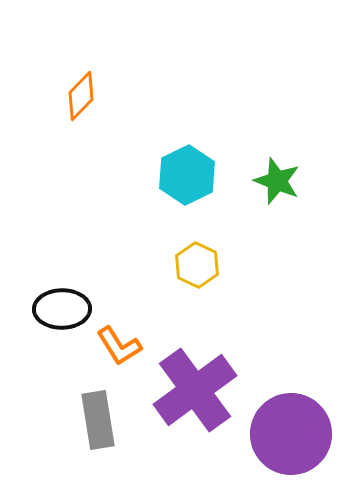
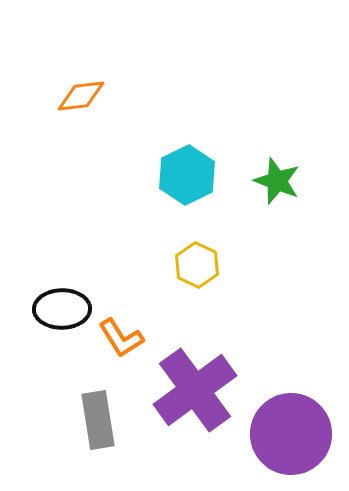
orange diamond: rotated 39 degrees clockwise
orange L-shape: moved 2 px right, 8 px up
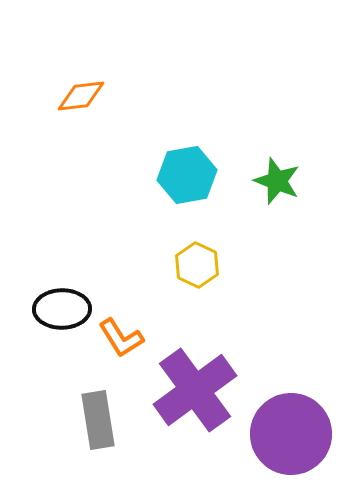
cyan hexagon: rotated 16 degrees clockwise
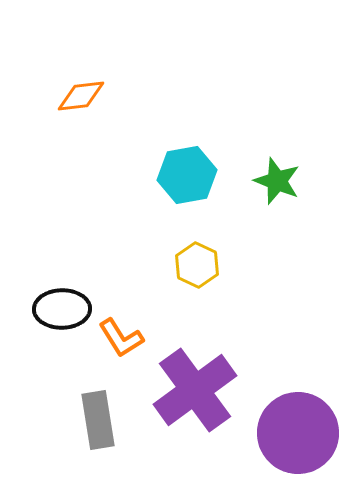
purple circle: moved 7 px right, 1 px up
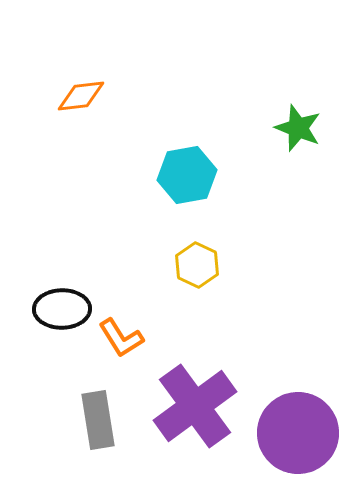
green star: moved 21 px right, 53 px up
purple cross: moved 16 px down
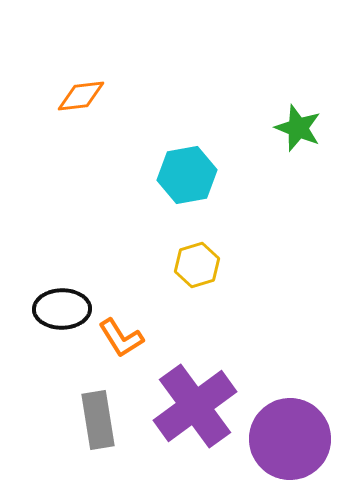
yellow hexagon: rotated 18 degrees clockwise
purple circle: moved 8 px left, 6 px down
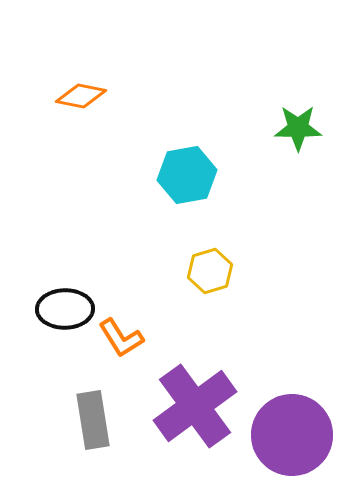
orange diamond: rotated 18 degrees clockwise
green star: rotated 21 degrees counterclockwise
yellow hexagon: moved 13 px right, 6 px down
black ellipse: moved 3 px right
gray rectangle: moved 5 px left
purple circle: moved 2 px right, 4 px up
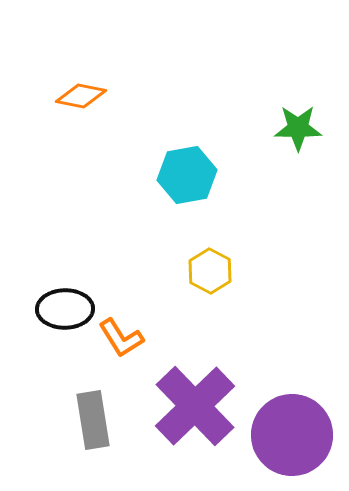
yellow hexagon: rotated 15 degrees counterclockwise
purple cross: rotated 8 degrees counterclockwise
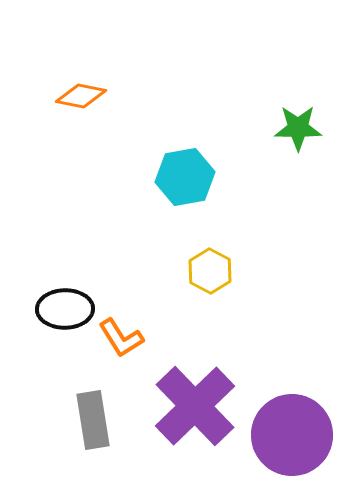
cyan hexagon: moved 2 px left, 2 px down
